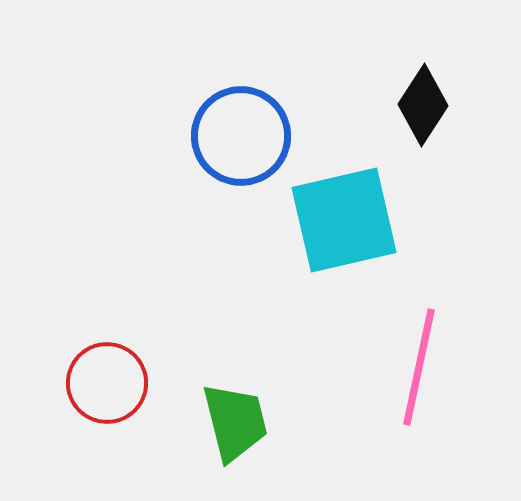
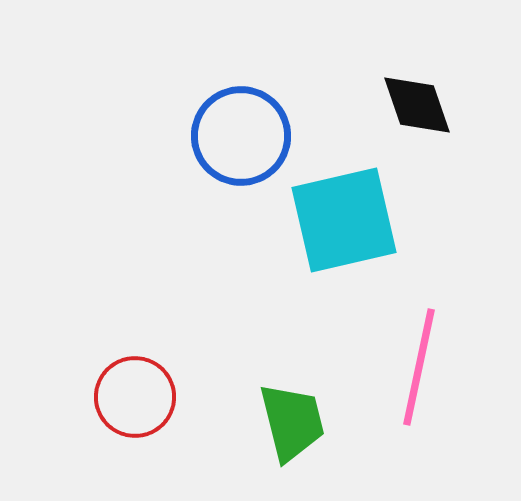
black diamond: moved 6 px left; rotated 52 degrees counterclockwise
red circle: moved 28 px right, 14 px down
green trapezoid: moved 57 px right
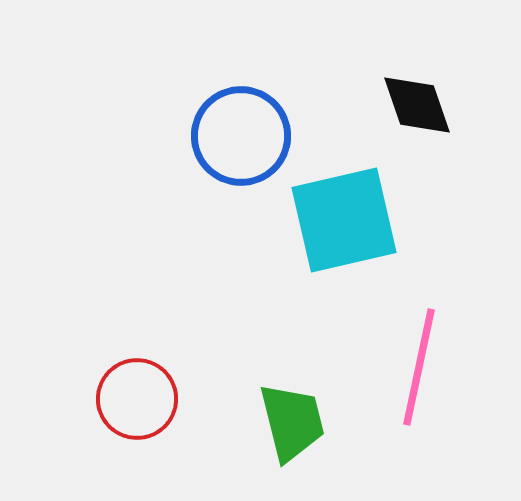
red circle: moved 2 px right, 2 px down
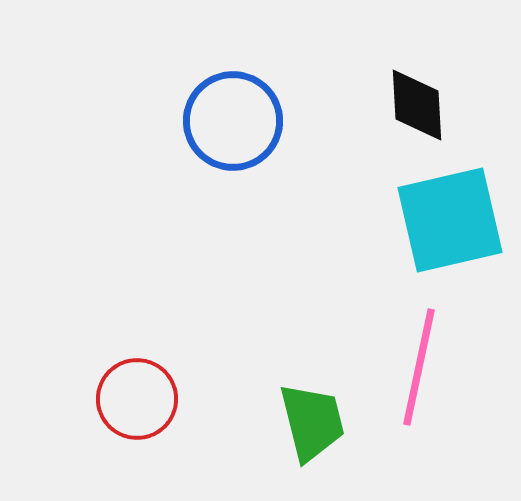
black diamond: rotated 16 degrees clockwise
blue circle: moved 8 px left, 15 px up
cyan square: moved 106 px right
green trapezoid: moved 20 px right
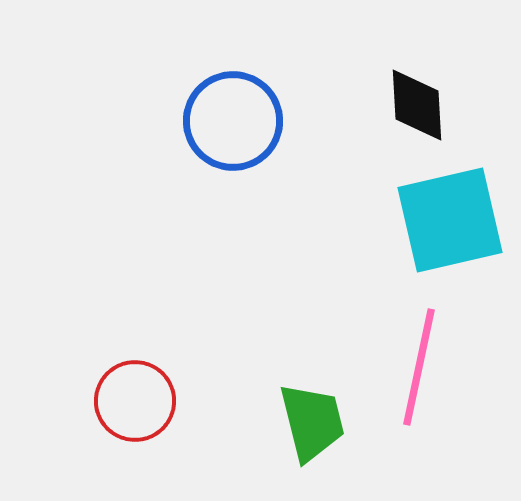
red circle: moved 2 px left, 2 px down
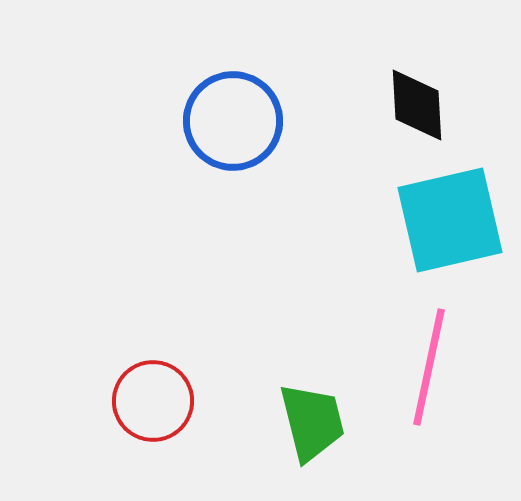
pink line: moved 10 px right
red circle: moved 18 px right
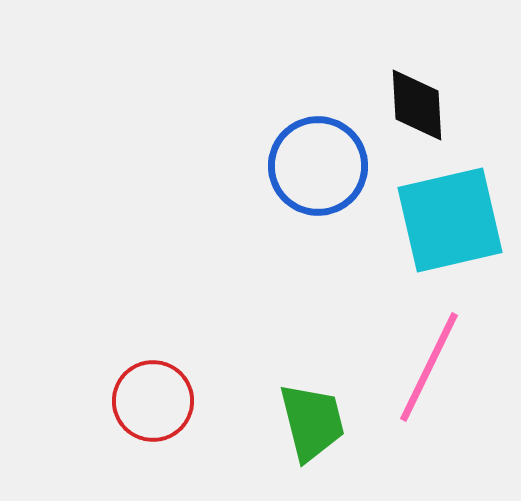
blue circle: moved 85 px right, 45 px down
pink line: rotated 14 degrees clockwise
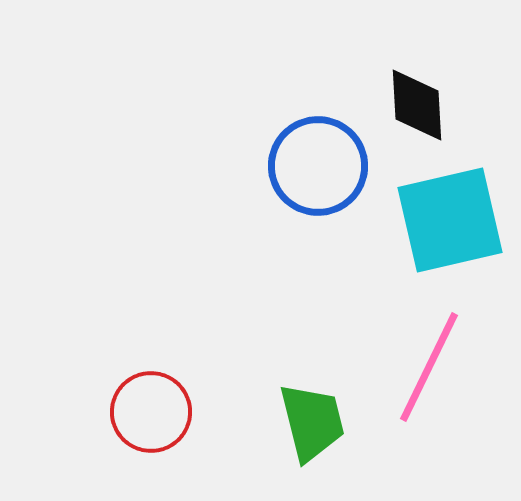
red circle: moved 2 px left, 11 px down
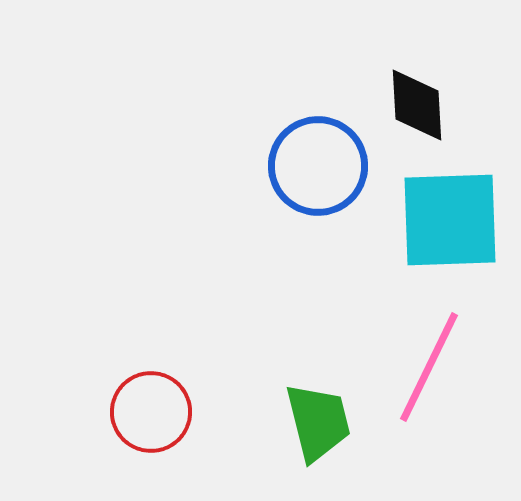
cyan square: rotated 11 degrees clockwise
green trapezoid: moved 6 px right
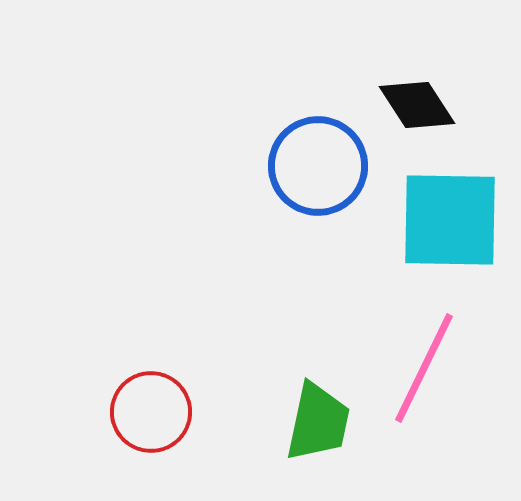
black diamond: rotated 30 degrees counterclockwise
cyan square: rotated 3 degrees clockwise
pink line: moved 5 px left, 1 px down
green trapezoid: rotated 26 degrees clockwise
